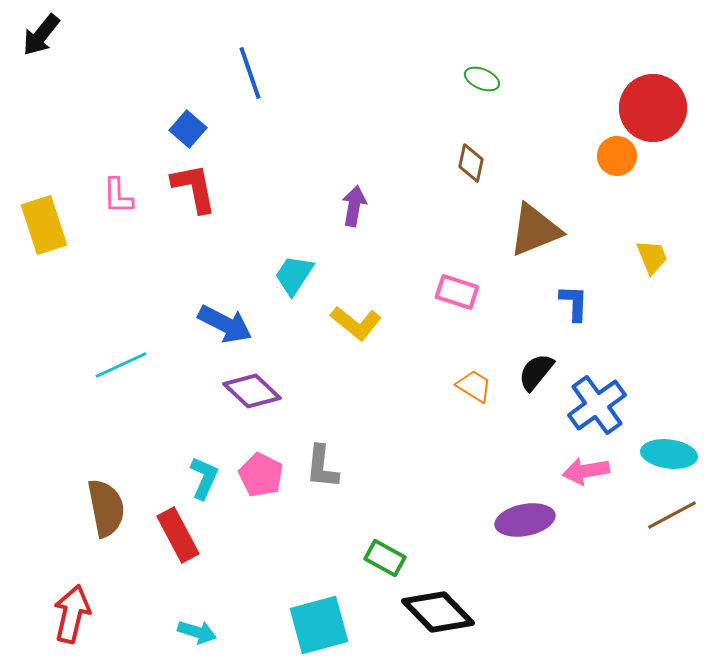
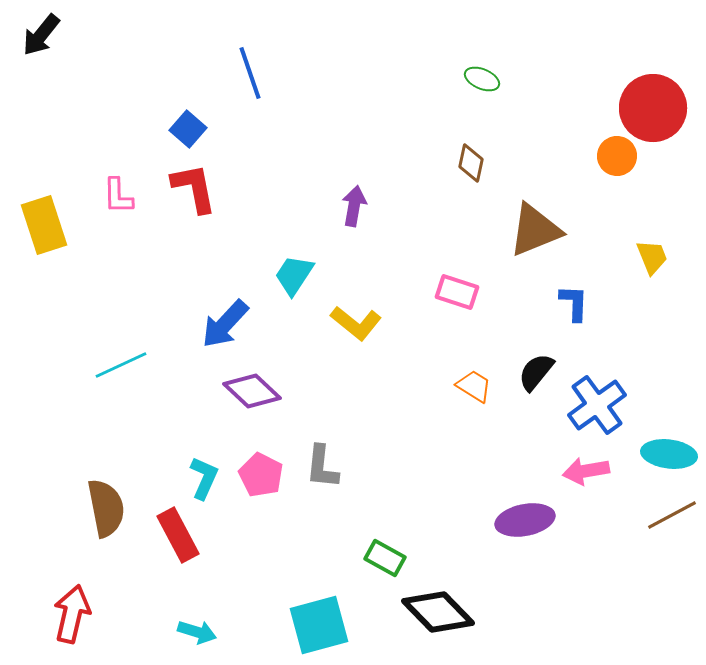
blue arrow: rotated 106 degrees clockwise
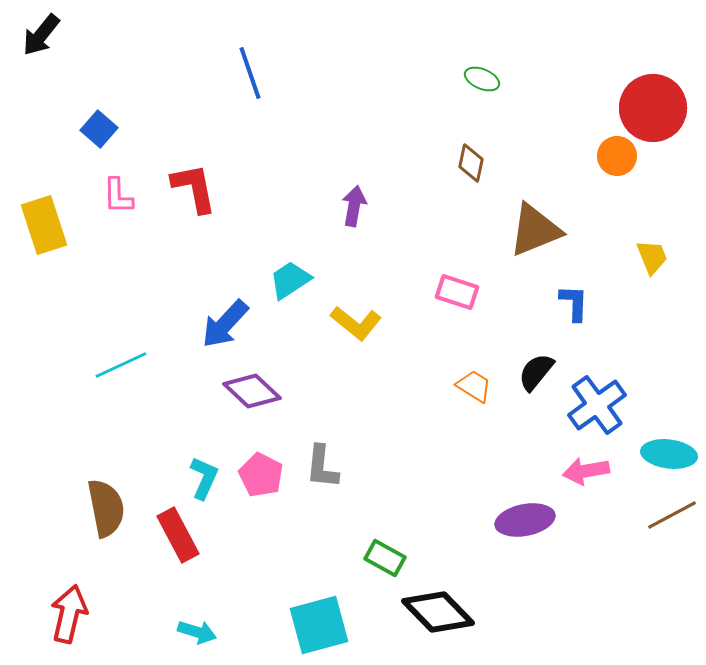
blue square: moved 89 px left
cyan trapezoid: moved 4 px left, 5 px down; rotated 24 degrees clockwise
red arrow: moved 3 px left
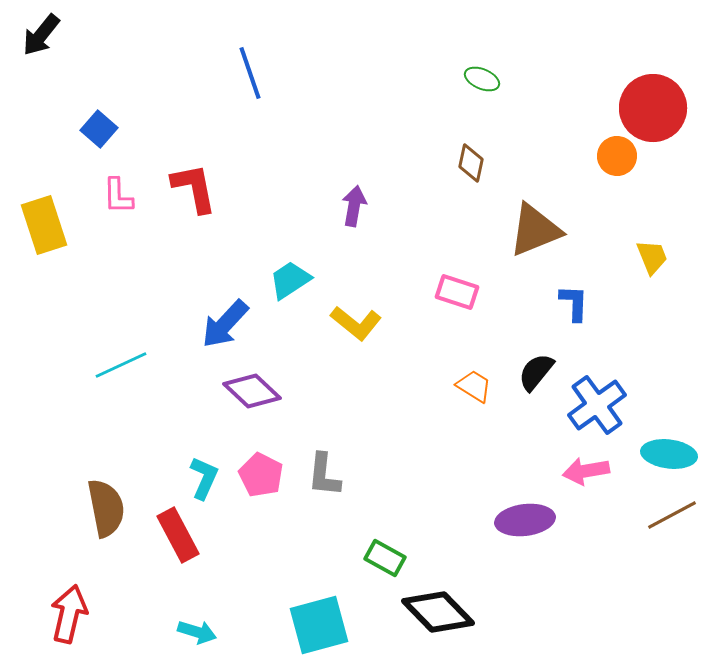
gray L-shape: moved 2 px right, 8 px down
purple ellipse: rotated 4 degrees clockwise
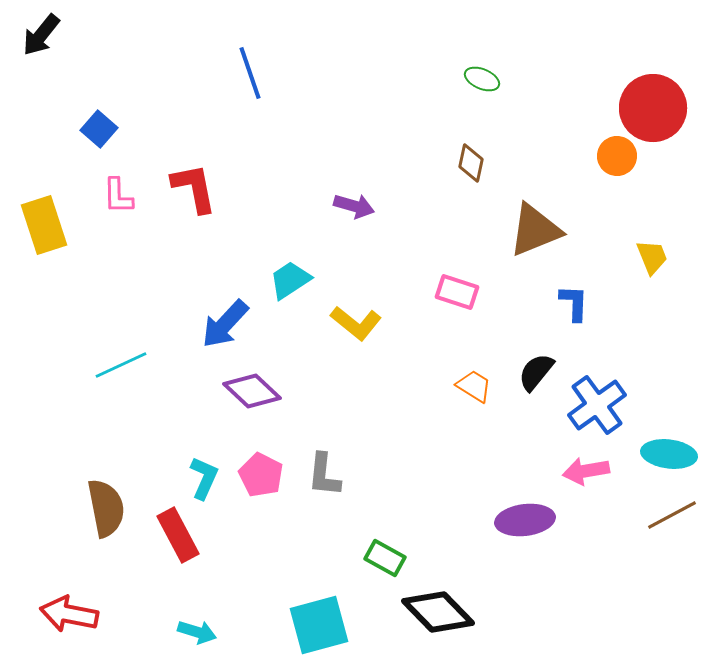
purple arrow: rotated 96 degrees clockwise
red arrow: rotated 92 degrees counterclockwise
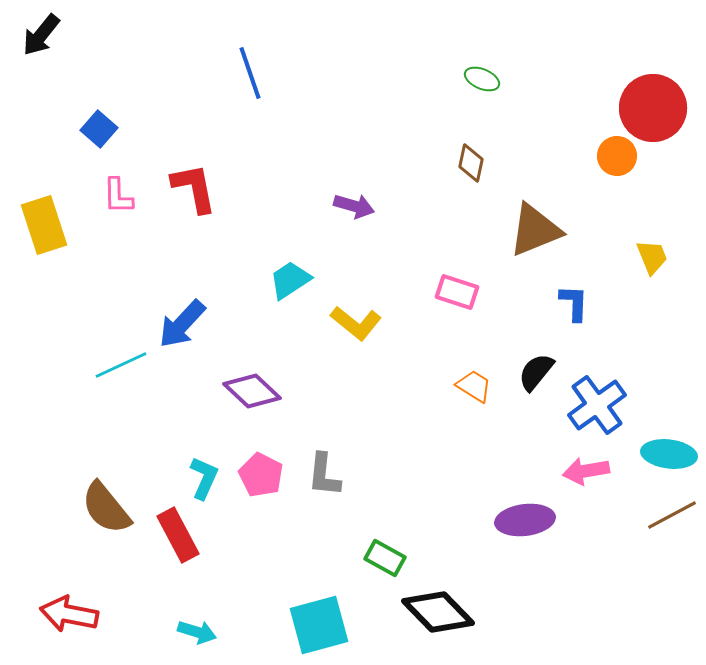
blue arrow: moved 43 px left
brown semicircle: rotated 152 degrees clockwise
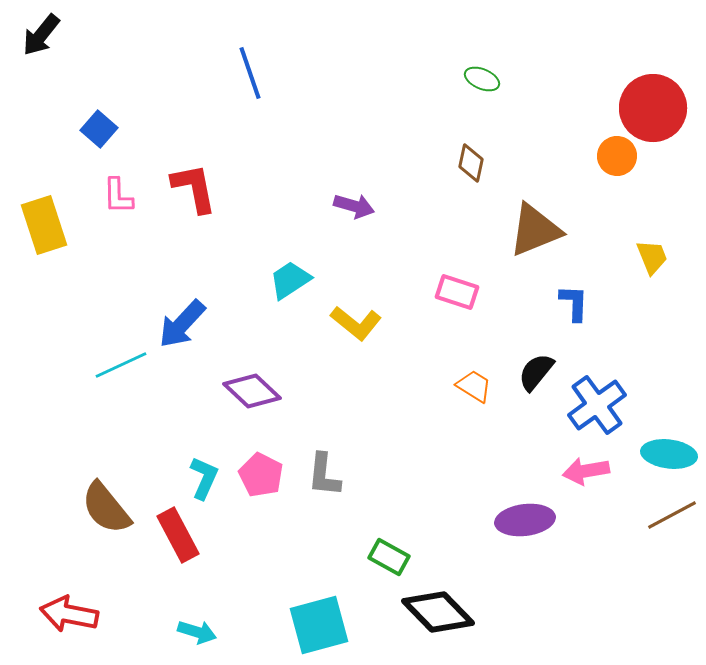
green rectangle: moved 4 px right, 1 px up
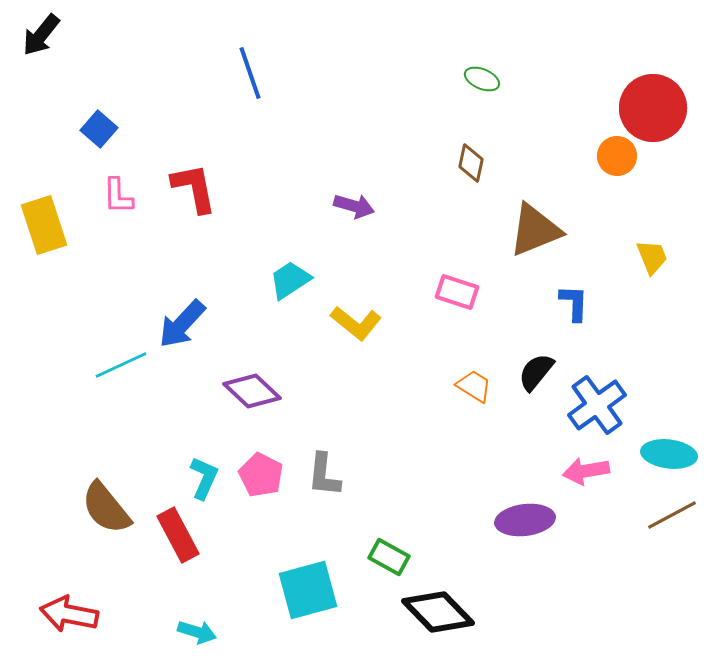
cyan square: moved 11 px left, 35 px up
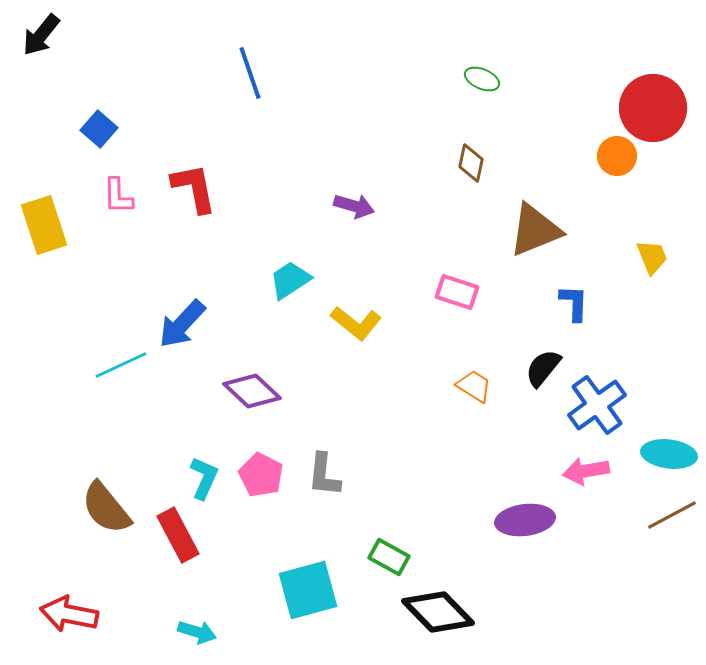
black semicircle: moved 7 px right, 4 px up
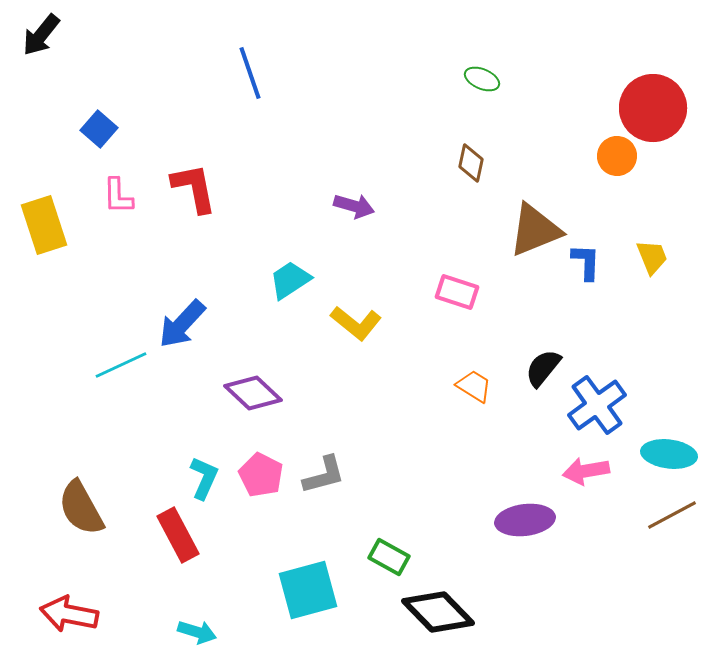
blue L-shape: moved 12 px right, 41 px up
purple diamond: moved 1 px right, 2 px down
gray L-shape: rotated 111 degrees counterclockwise
brown semicircle: moved 25 px left; rotated 10 degrees clockwise
